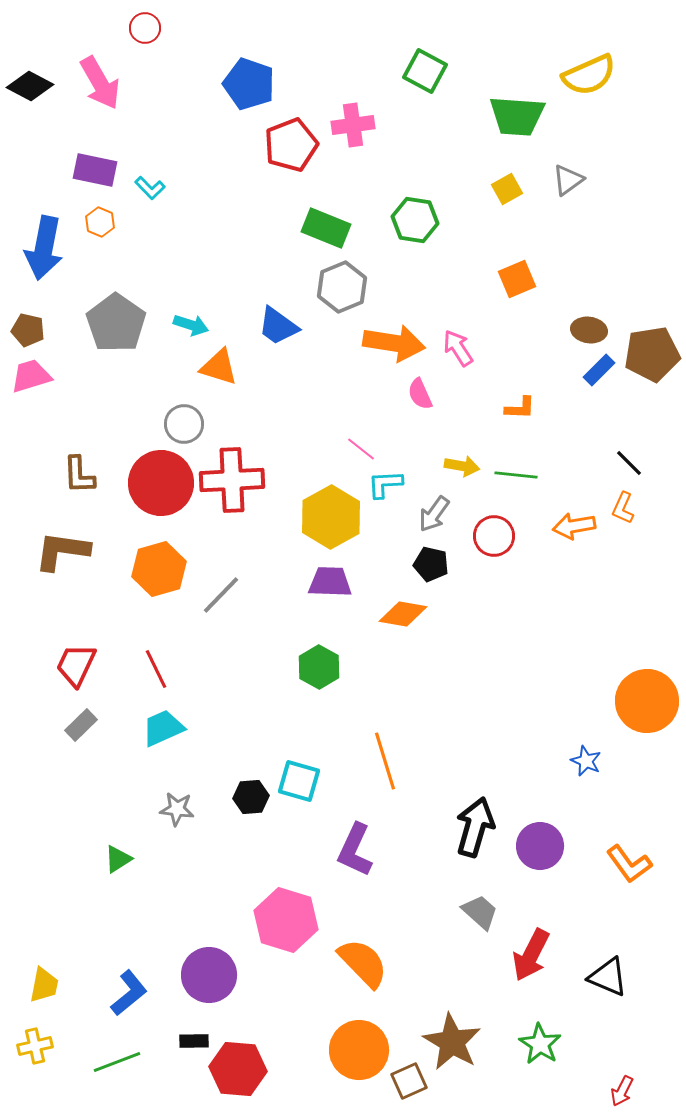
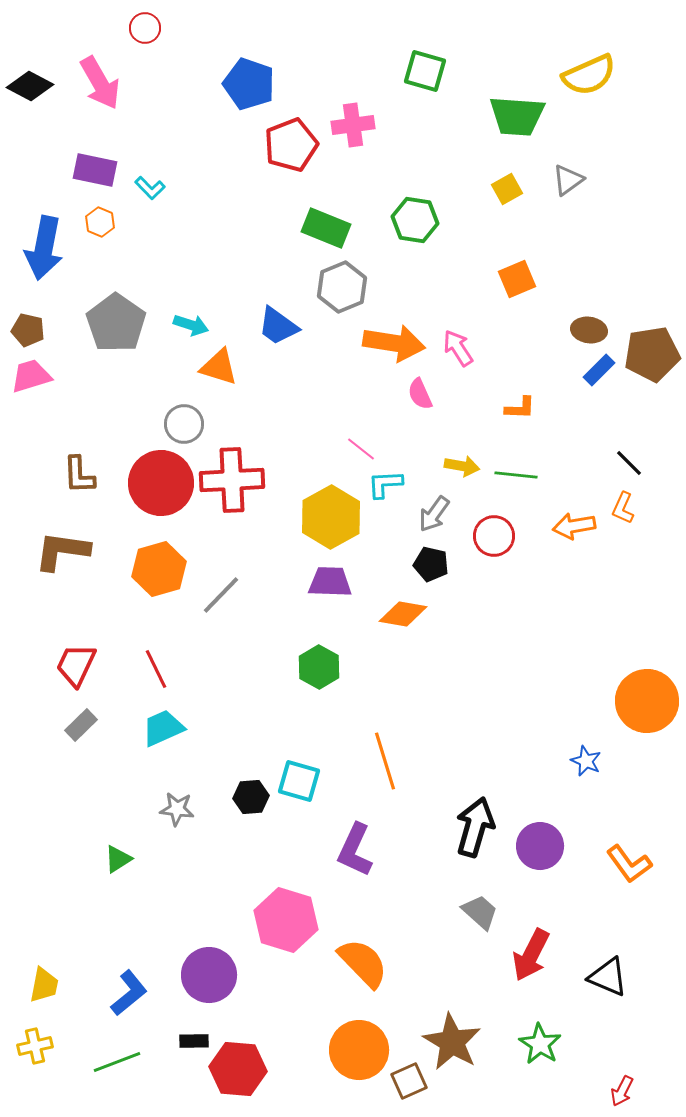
green square at (425, 71): rotated 12 degrees counterclockwise
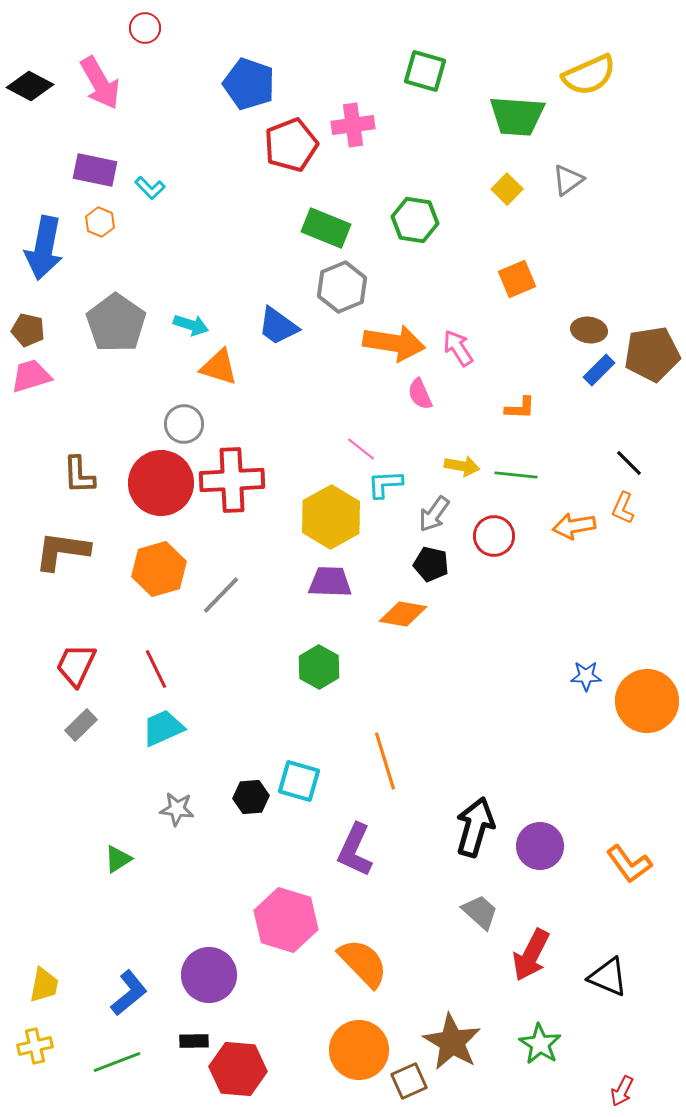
yellow square at (507, 189): rotated 16 degrees counterclockwise
blue star at (586, 761): moved 85 px up; rotated 24 degrees counterclockwise
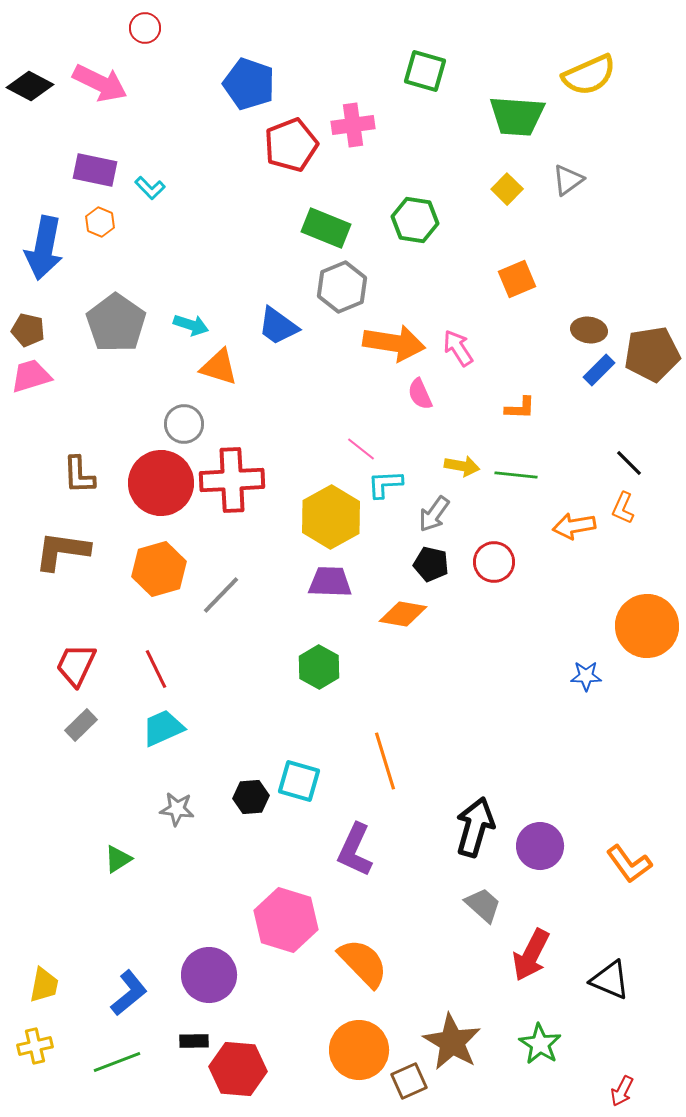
pink arrow at (100, 83): rotated 34 degrees counterclockwise
red circle at (494, 536): moved 26 px down
orange circle at (647, 701): moved 75 px up
gray trapezoid at (480, 912): moved 3 px right, 7 px up
black triangle at (608, 977): moved 2 px right, 3 px down
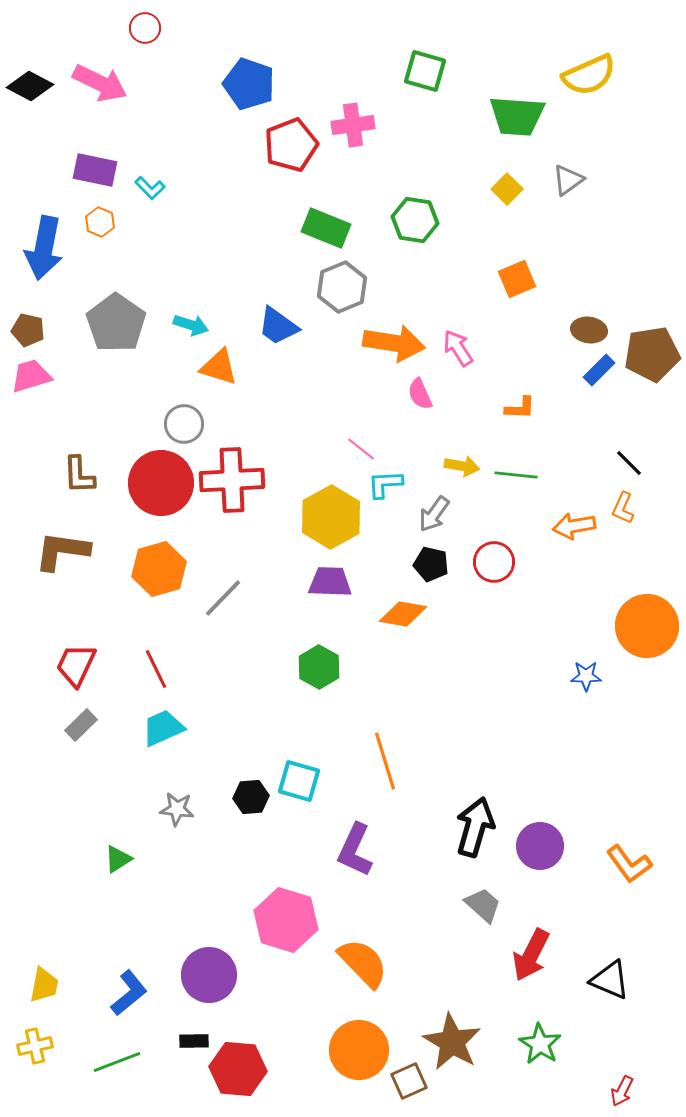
gray line at (221, 595): moved 2 px right, 3 px down
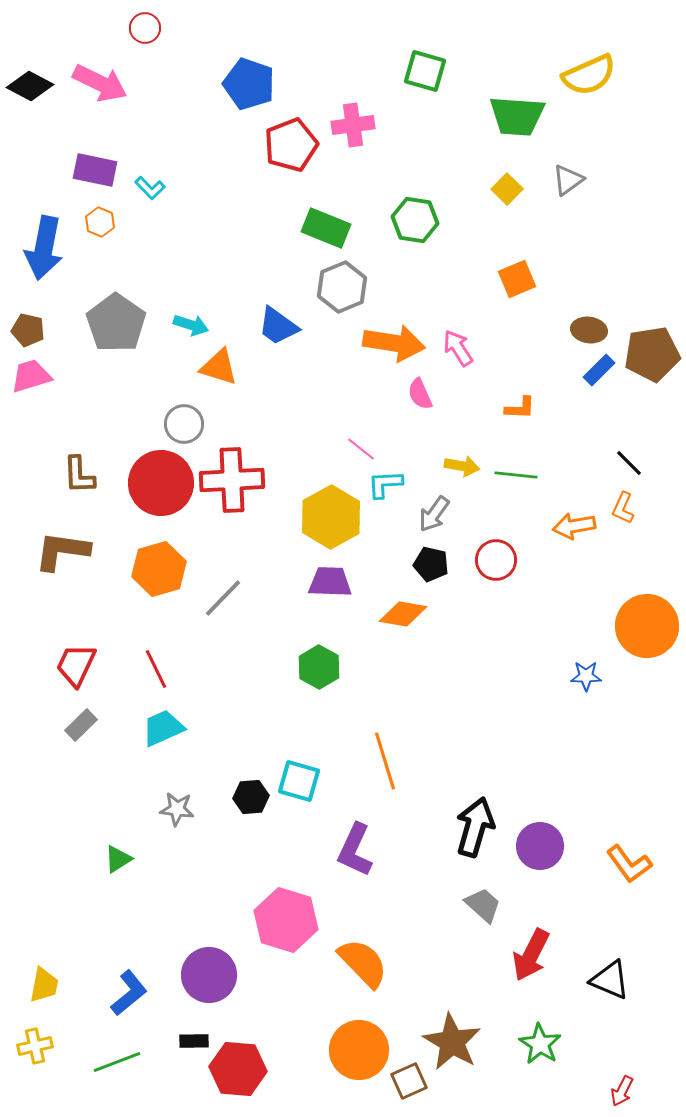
red circle at (494, 562): moved 2 px right, 2 px up
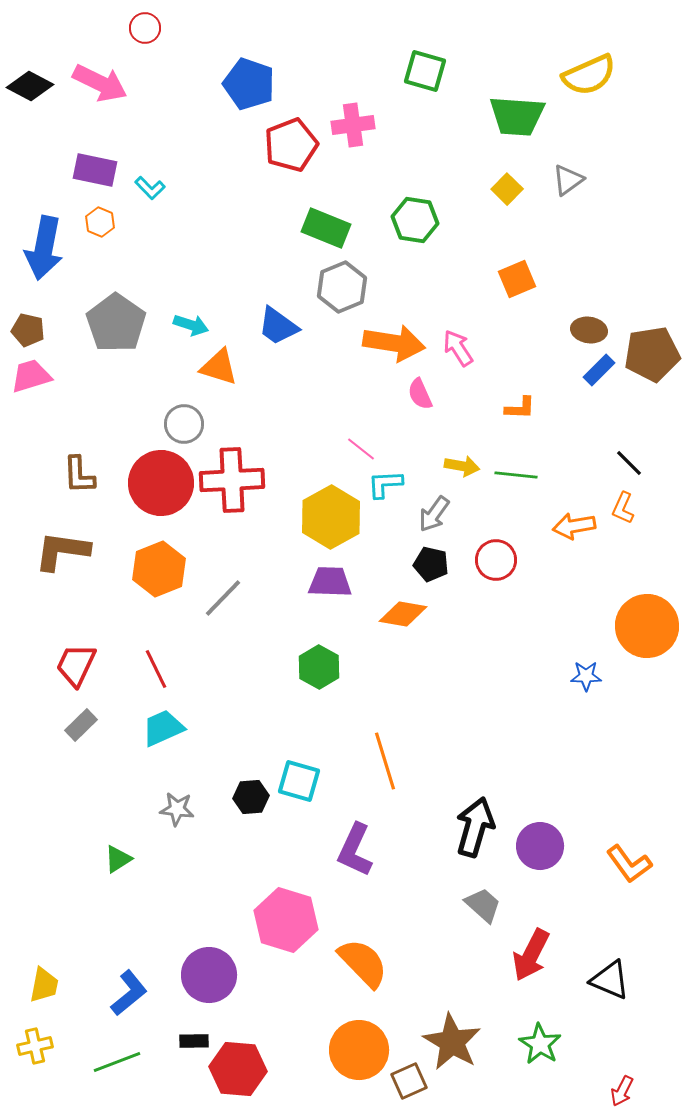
orange hexagon at (159, 569): rotated 6 degrees counterclockwise
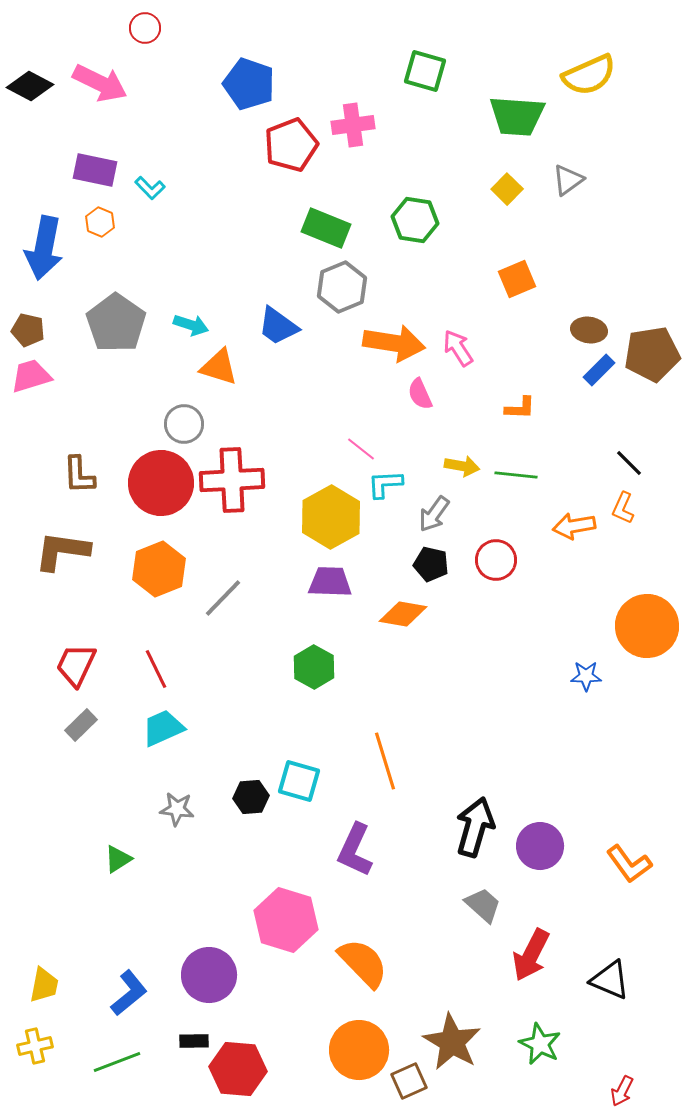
green hexagon at (319, 667): moved 5 px left
green star at (540, 1044): rotated 6 degrees counterclockwise
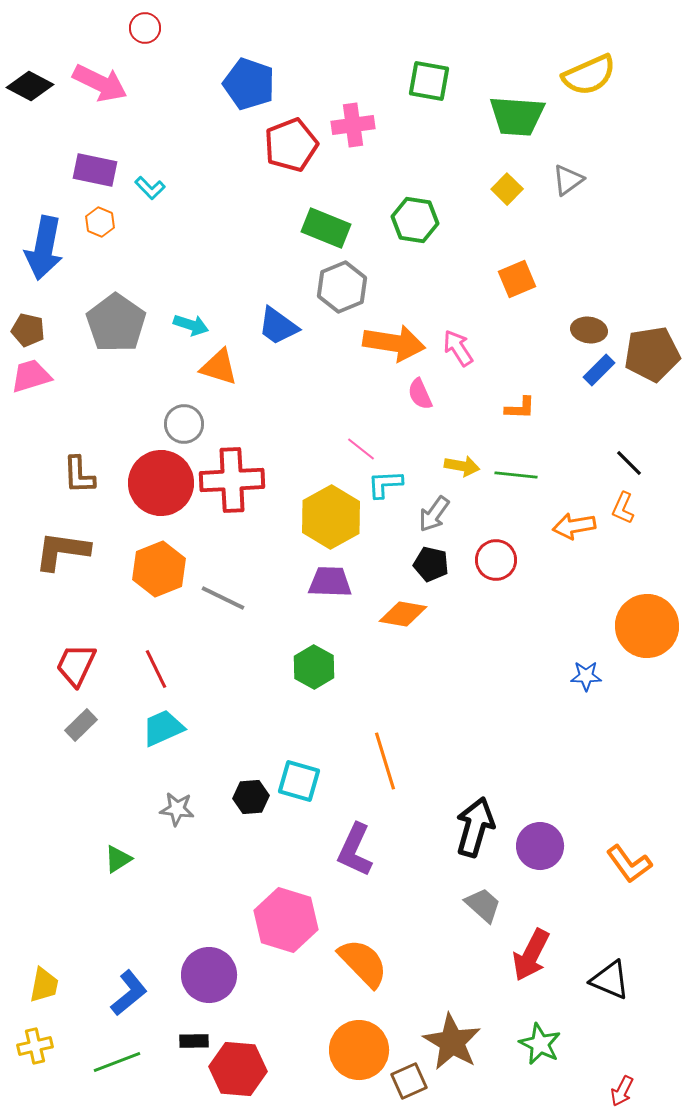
green square at (425, 71): moved 4 px right, 10 px down; rotated 6 degrees counterclockwise
gray line at (223, 598): rotated 72 degrees clockwise
